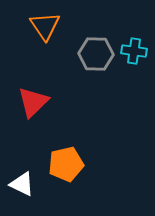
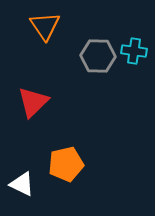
gray hexagon: moved 2 px right, 2 px down
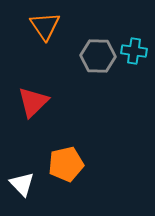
white triangle: rotated 20 degrees clockwise
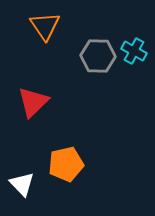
cyan cross: rotated 20 degrees clockwise
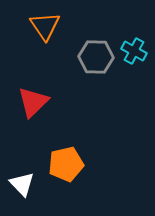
gray hexagon: moved 2 px left, 1 px down
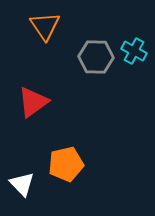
red triangle: rotated 8 degrees clockwise
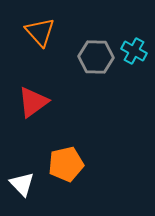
orange triangle: moved 5 px left, 6 px down; rotated 8 degrees counterclockwise
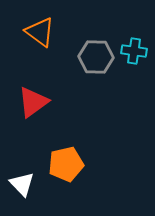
orange triangle: rotated 12 degrees counterclockwise
cyan cross: rotated 20 degrees counterclockwise
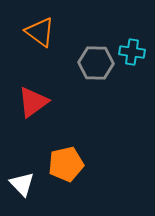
cyan cross: moved 2 px left, 1 px down
gray hexagon: moved 6 px down
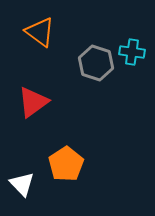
gray hexagon: rotated 16 degrees clockwise
orange pentagon: rotated 20 degrees counterclockwise
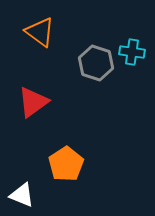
white triangle: moved 11 px down; rotated 24 degrees counterclockwise
